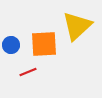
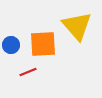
yellow triangle: rotated 28 degrees counterclockwise
orange square: moved 1 px left
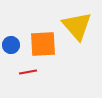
red line: rotated 12 degrees clockwise
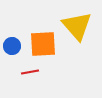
blue circle: moved 1 px right, 1 px down
red line: moved 2 px right
